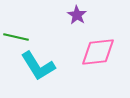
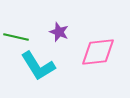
purple star: moved 18 px left, 17 px down; rotated 12 degrees counterclockwise
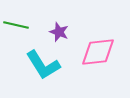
green line: moved 12 px up
cyan L-shape: moved 5 px right, 1 px up
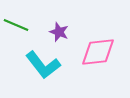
green line: rotated 10 degrees clockwise
cyan L-shape: rotated 6 degrees counterclockwise
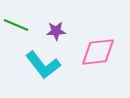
purple star: moved 3 px left, 1 px up; rotated 24 degrees counterclockwise
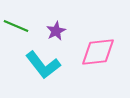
green line: moved 1 px down
purple star: rotated 24 degrees counterclockwise
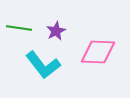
green line: moved 3 px right, 2 px down; rotated 15 degrees counterclockwise
pink diamond: rotated 9 degrees clockwise
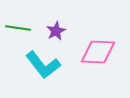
green line: moved 1 px left
